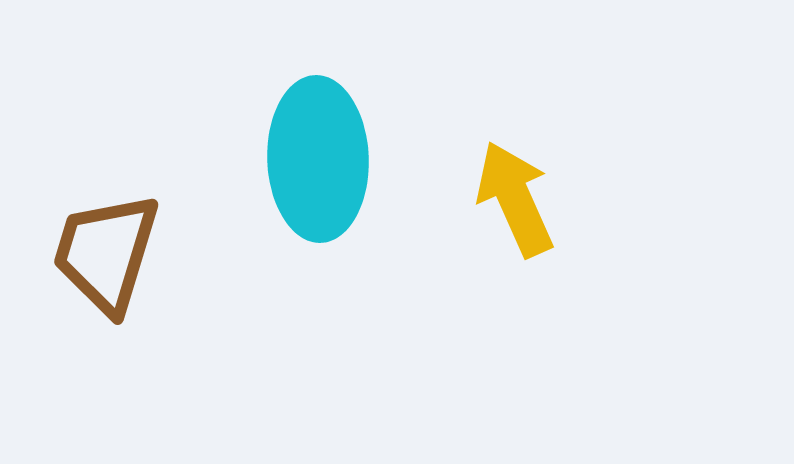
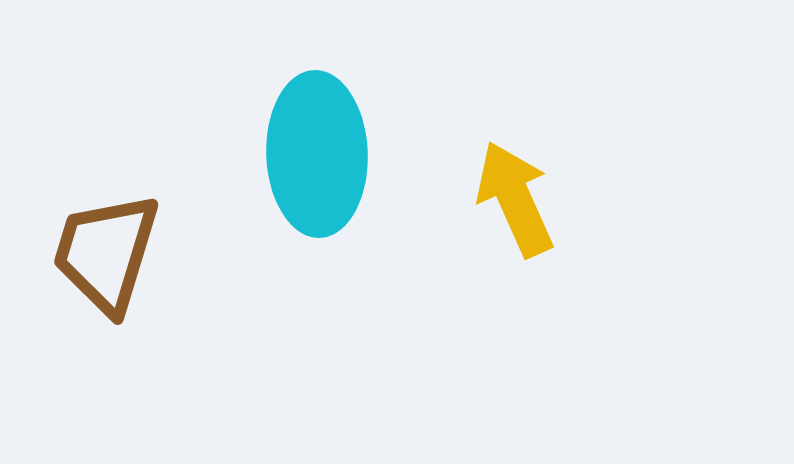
cyan ellipse: moved 1 px left, 5 px up
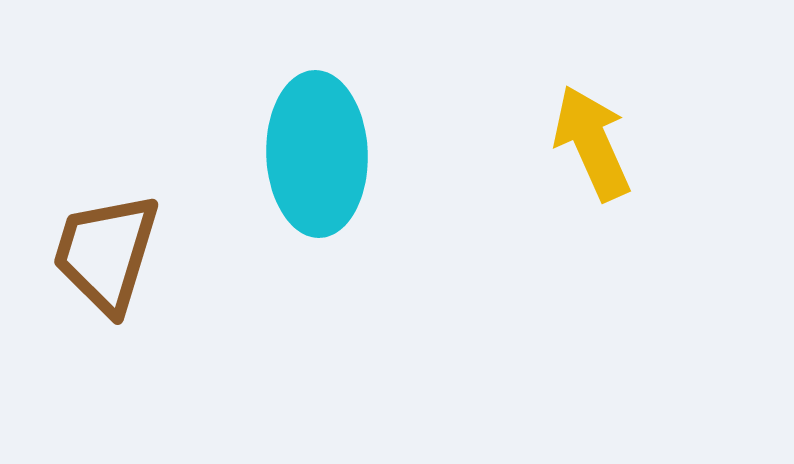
yellow arrow: moved 77 px right, 56 px up
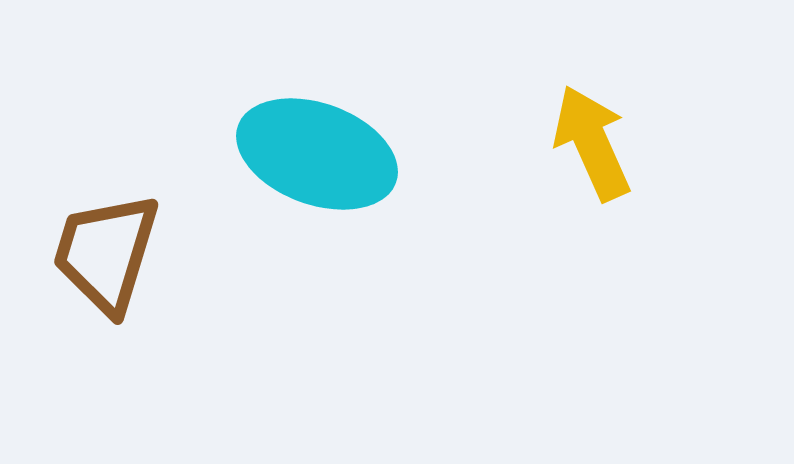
cyan ellipse: rotated 68 degrees counterclockwise
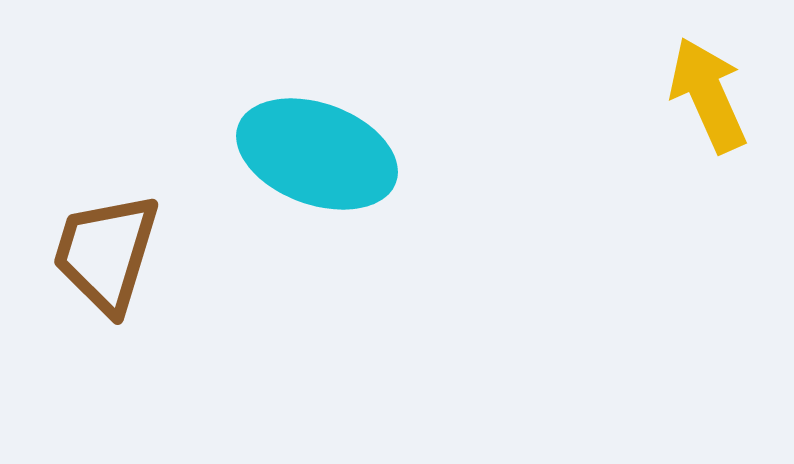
yellow arrow: moved 116 px right, 48 px up
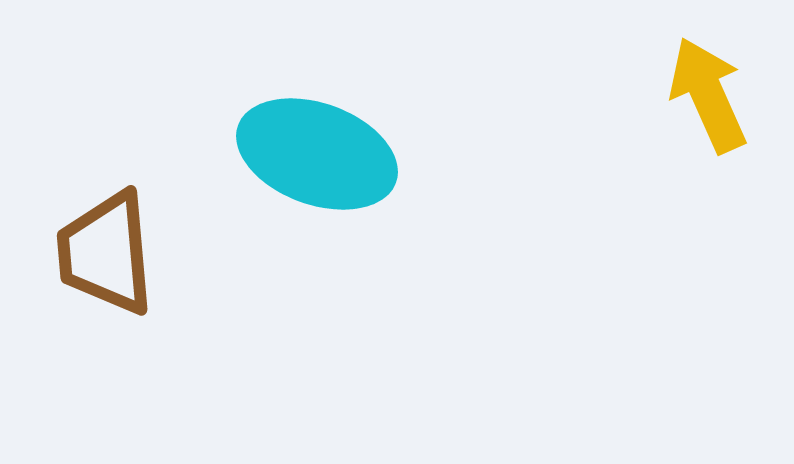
brown trapezoid: rotated 22 degrees counterclockwise
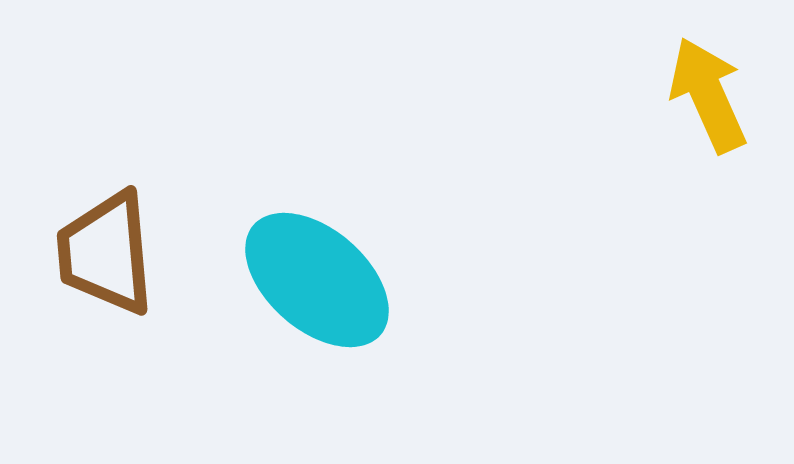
cyan ellipse: moved 126 px down; rotated 21 degrees clockwise
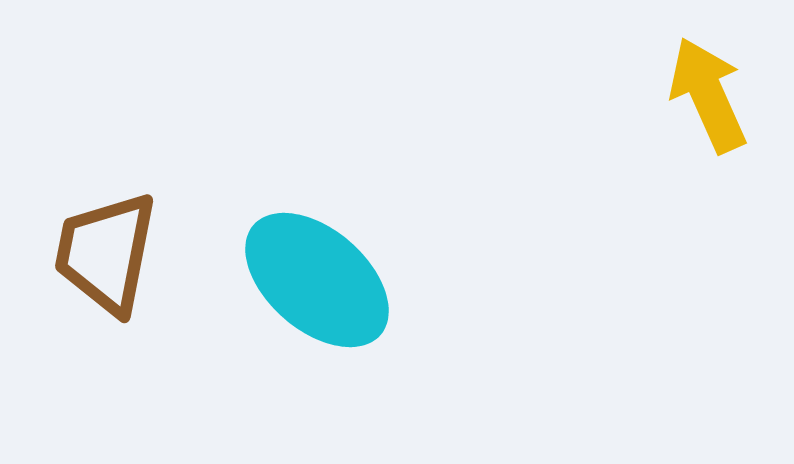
brown trapezoid: rotated 16 degrees clockwise
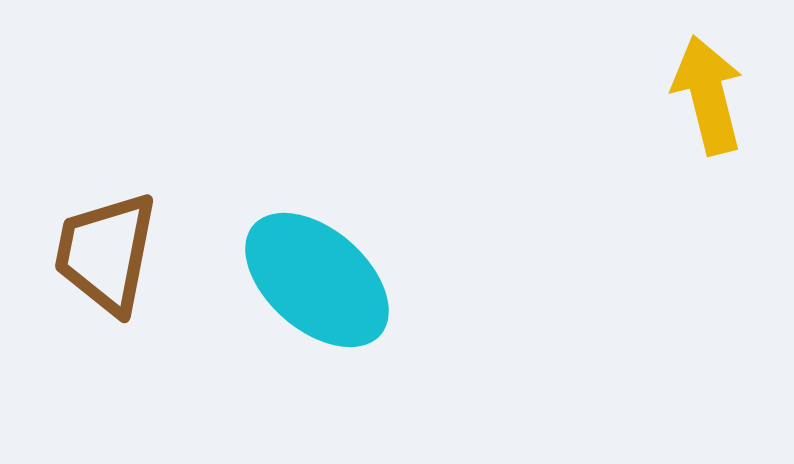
yellow arrow: rotated 10 degrees clockwise
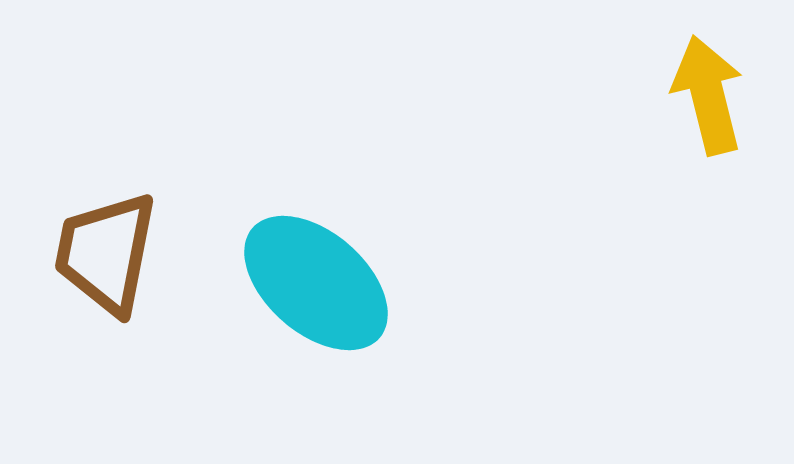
cyan ellipse: moved 1 px left, 3 px down
